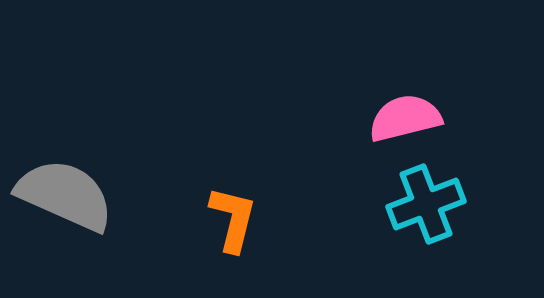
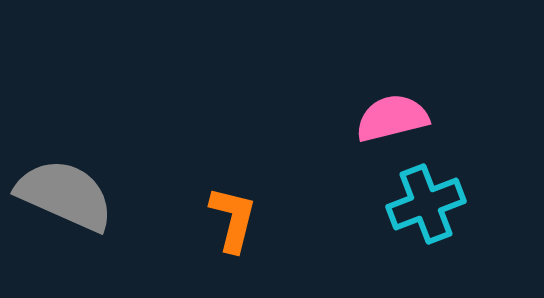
pink semicircle: moved 13 px left
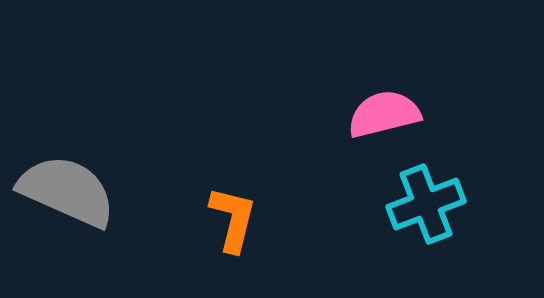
pink semicircle: moved 8 px left, 4 px up
gray semicircle: moved 2 px right, 4 px up
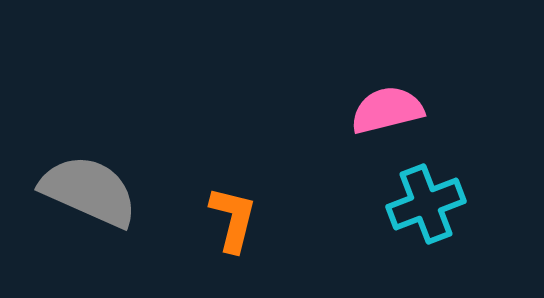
pink semicircle: moved 3 px right, 4 px up
gray semicircle: moved 22 px right
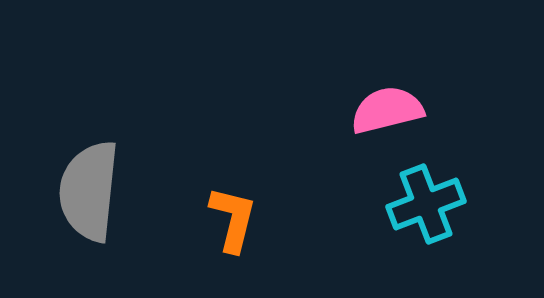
gray semicircle: rotated 108 degrees counterclockwise
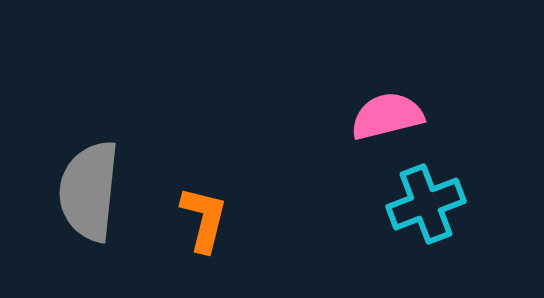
pink semicircle: moved 6 px down
orange L-shape: moved 29 px left
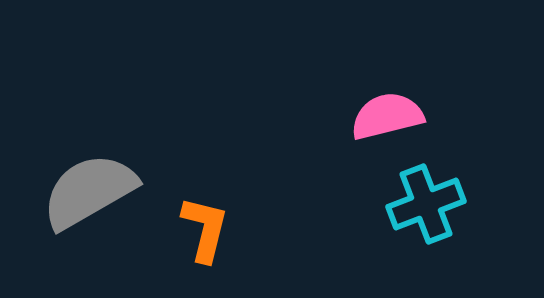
gray semicircle: rotated 54 degrees clockwise
orange L-shape: moved 1 px right, 10 px down
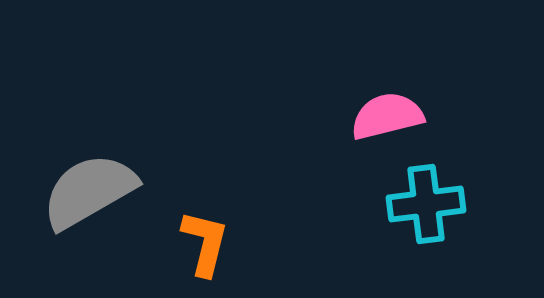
cyan cross: rotated 14 degrees clockwise
orange L-shape: moved 14 px down
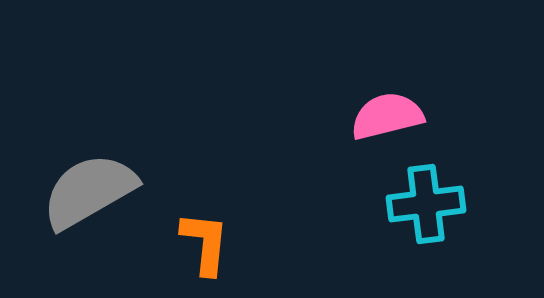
orange L-shape: rotated 8 degrees counterclockwise
